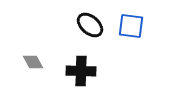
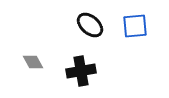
blue square: moved 4 px right; rotated 12 degrees counterclockwise
black cross: rotated 12 degrees counterclockwise
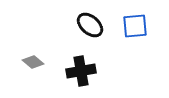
gray diamond: rotated 20 degrees counterclockwise
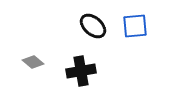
black ellipse: moved 3 px right, 1 px down
